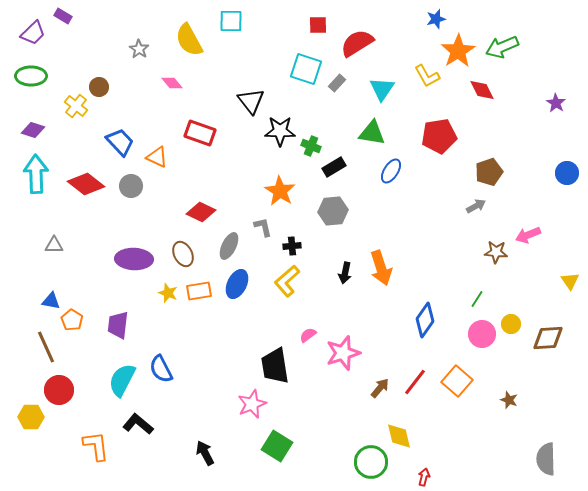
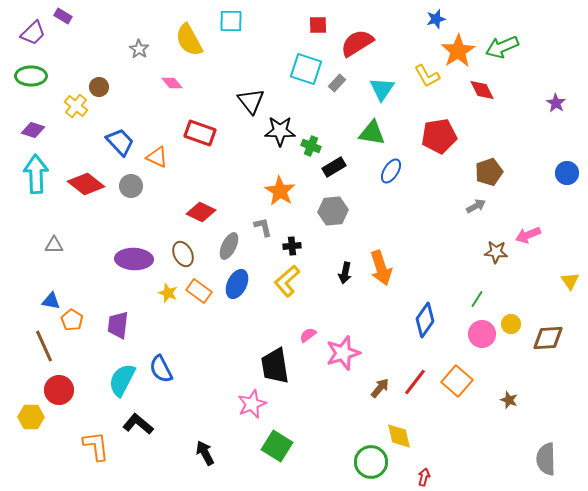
orange rectangle at (199, 291): rotated 45 degrees clockwise
brown line at (46, 347): moved 2 px left, 1 px up
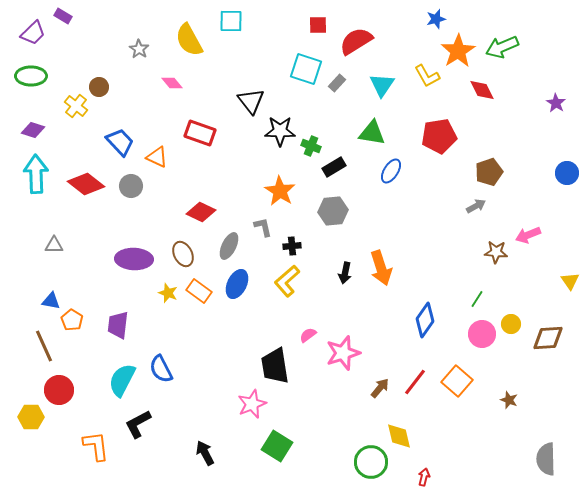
red semicircle at (357, 43): moved 1 px left, 2 px up
cyan triangle at (382, 89): moved 4 px up
black L-shape at (138, 424): rotated 68 degrees counterclockwise
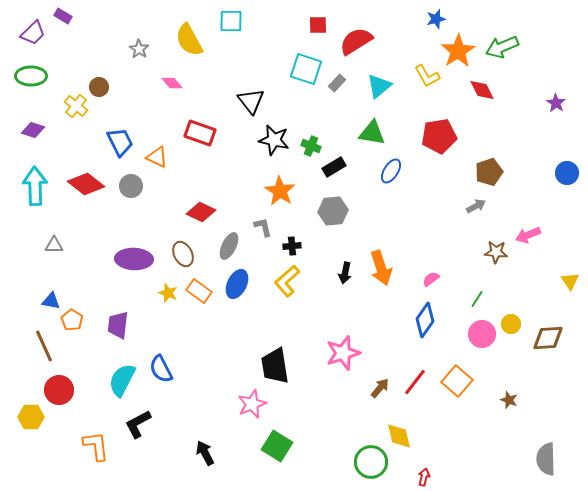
cyan triangle at (382, 85): moved 3 px left, 1 px down; rotated 16 degrees clockwise
black star at (280, 131): moved 6 px left, 9 px down; rotated 12 degrees clockwise
blue trapezoid at (120, 142): rotated 16 degrees clockwise
cyan arrow at (36, 174): moved 1 px left, 12 px down
pink semicircle at (308, 335): moved 123 px right, 56 px up
